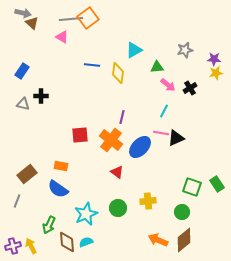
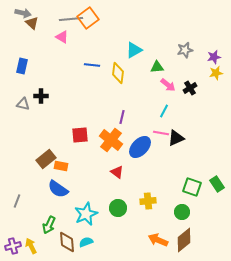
purple star at (214, 59): moved 2 px up; rotated 16 degrees counterclockwise
blue rectangle at (22, 71): moved 5 px up; rotated 21 degrees counterclockwise
brown rectangle at (27, 174): moved 19 px right, 15 px up
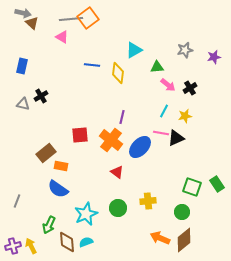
yellow star at (216, 73): moved 31 px left, 43 px down
black cross at (41, 96): rotated 32 degrees counterclockwise
brown rectangle at (46, 159): moved 6 px up
orange arrow at (158, 240): moved 2 px right, 2 px up
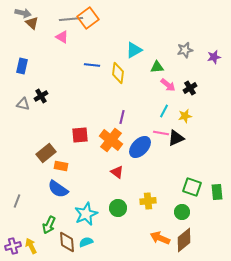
green rectangle at (217, 184): moved 8 px down; rotated 28 degrees clockwise
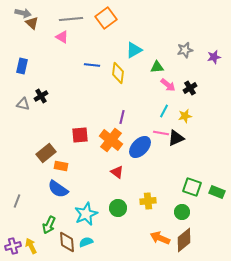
orange square at (88, 18): moved 18 px right
green rectangle at (217, 192): rotated 63 degrees counterclockwise
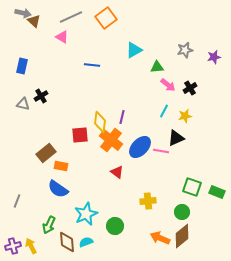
gray line at (71, 19): moved 2 px up; rotated 20 degrees counterclockwise
brown triangle at (32, 23): moved 2 px right, 2 px up
yellow diamond at (118, 73): moved 18 px left, 49 px down
pink line at (161, 133): moved 18 px down
green circle at (118, 208): moved 3 px left, 18 px down
brown diamond at (184, 240): moved 2 px left, 4 px up
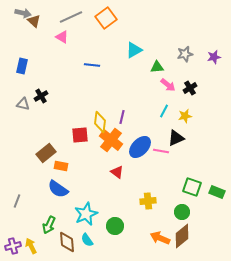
gray star at (185, 50): moved 4 px down
cyan semicircle at (86, 242): moved 1 px right, 2 px up; rotated 104 degrees counterclockwise
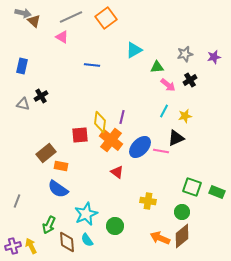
black cross at (190, 88): moved 8 px up
yellow cross at (148, 201): rotated 14 degrees clockwise
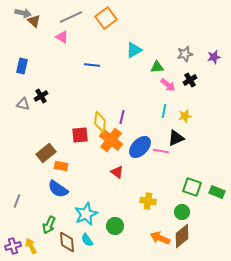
cyan line at (164, 111): rotated 16 degrees counterclockwise
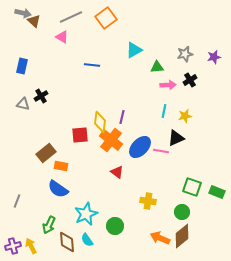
pink arrow at (168, 85): rotated 42 degrees counterclockwise
